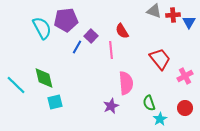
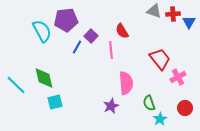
red cross: moved 1 px up
cyan semicircle: moved 3 px down
pink cross: moved 7 px left, 1 px down
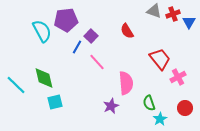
red cross: rotated 16 degrees counterclockwise
red semicircle: moved 5 px right
pink line: moved 14 px left, 12 px down; rotated 36 degrees counterclockwise
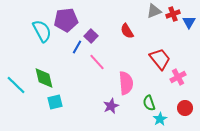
gray triangle: rotated 42 degrees counterclockwise
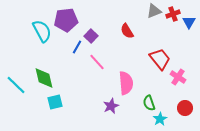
pink cross: rotated 28 degrees counterclockwise
